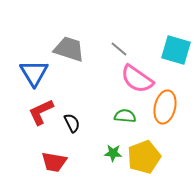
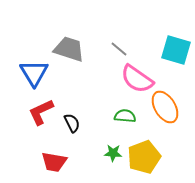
orange ellipse: rotated 44 degrees counterclockwise
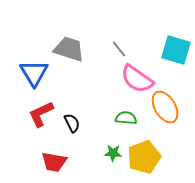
gray line: rotated 12 degrees clockwise
red L-shape: moved 2 px down
green semicircle: moved 1 px right, 2 px down
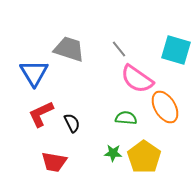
yellow pentagon: rotated 16 degrees counterclockwise
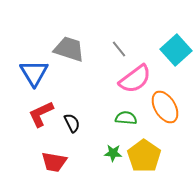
cyan square: rotated 32 degrees clockwise
pink semicircle: moved 2 px left; rotated 72 degrees counterclockwise
yellow pentagon: moved 1 px up
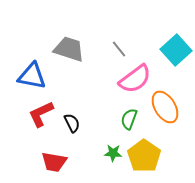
blue triangle: moved 2 px left, 3 px down; rotated 48 degrees counterclockwise
green semicircle: moved 3 px right, 1 px down; rotated 75 degrees counterclockwise
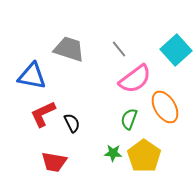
red L-shape: moved 2 px right
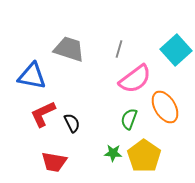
gray line: rotated 54 degrees clockwise
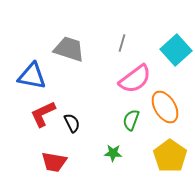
gray line: moved 3 px right, 6 px up
green semicircle: moved 2 px right, 1 px down
yellow pentagon: moved 26 px right
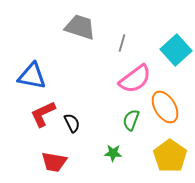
gray trapezoid: moved 11 px right, 22 px up
